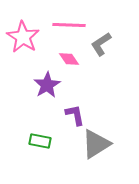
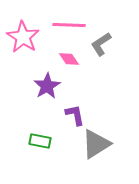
purple star: moved 1 px down
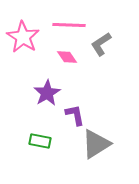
pink diamond: moved 2 px left, 2 px up
purple star: moved 7 px down
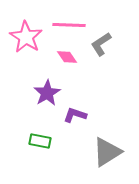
pink star: moved 3 px right
purple L-shape: rotated 60 degrees counterclockwise
gray triangle: moved 11 px right, 8 px down
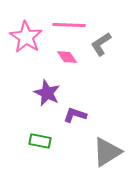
purple star: rotated 16 degrees counterclockwise
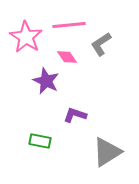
pink line: rotated 8 degrees counterclockwise
purple star: moved 1 px left, 12 px up
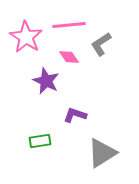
pink diamond: moved 2 px right
green rectangle: rotated 20 degrees counterclockwise
gray triangle: moved 5 px left, 1 px down
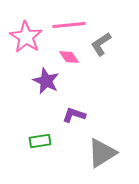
purple L-shape: moved 1 px left
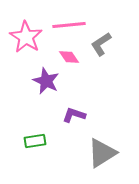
green rectangle: moved 5 px left
